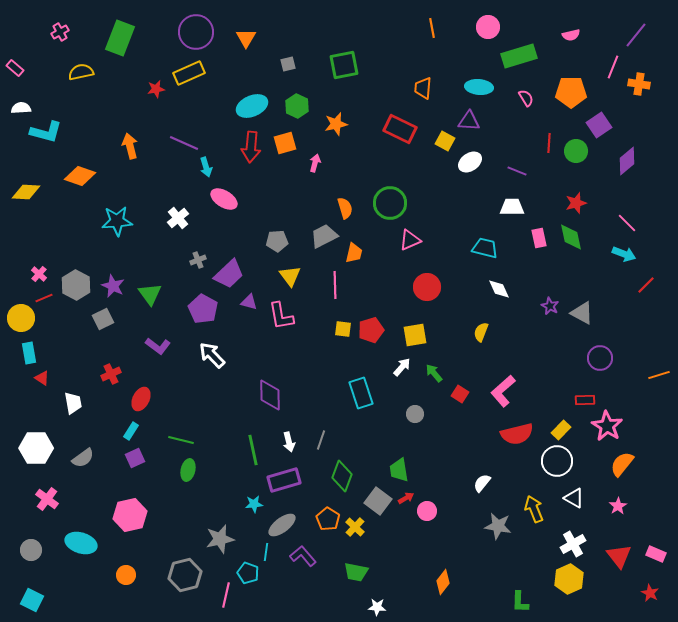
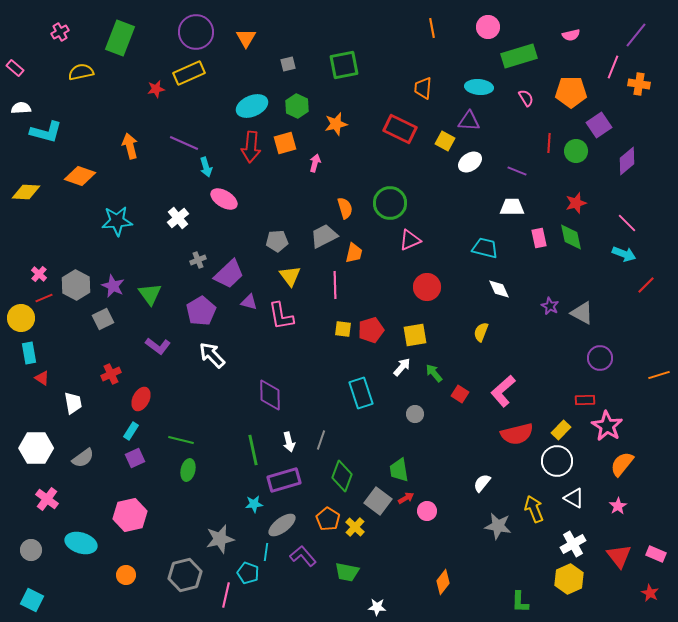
purple pentagon at (203, 309): moved 2 px left, 2 px down; rotated 12 degrees clockwise
green trapezoid at (356, 572): moved 9 px left
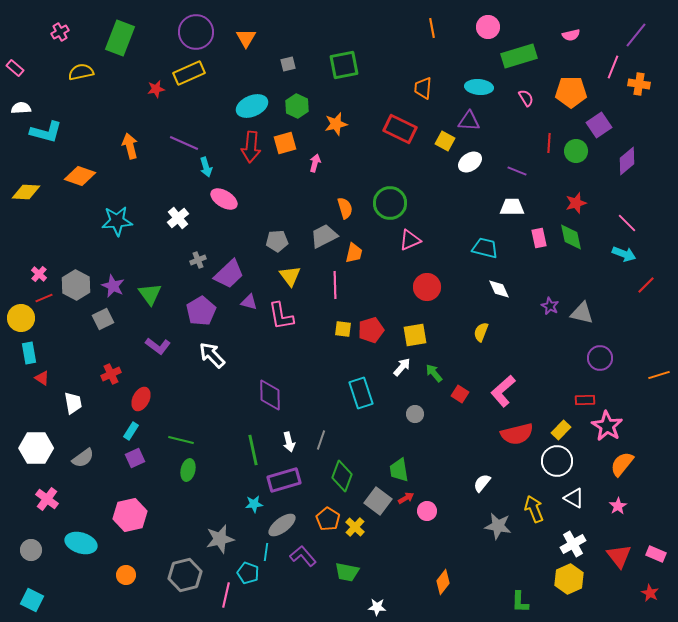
gray triangle at (582, 313): rotated 15 degrees counterclockwise
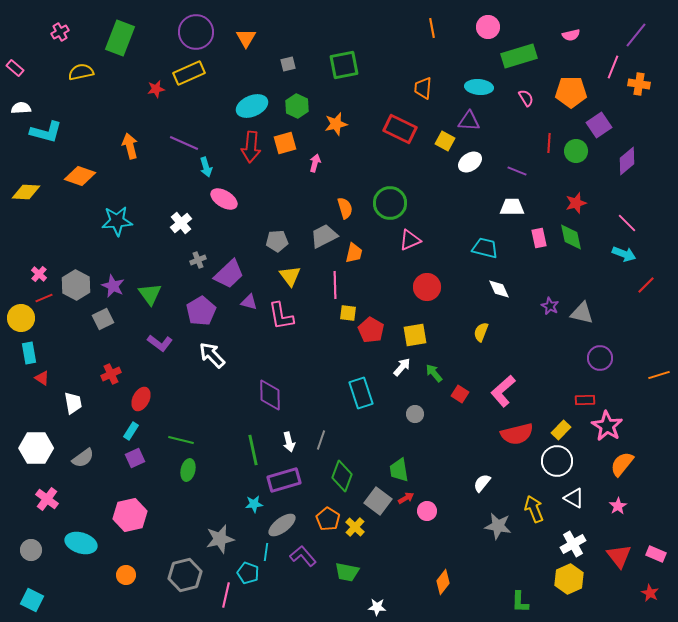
white cross at (178, 218): moved 3 px right, 5 px down
yellow square at (343, 329): moved 5 px right, 16 px up
red pentagon at (371, 330): rotated 25 degrees counterclockwise
purple L-shape at (158, 346): moved 2 px right, 3 px up
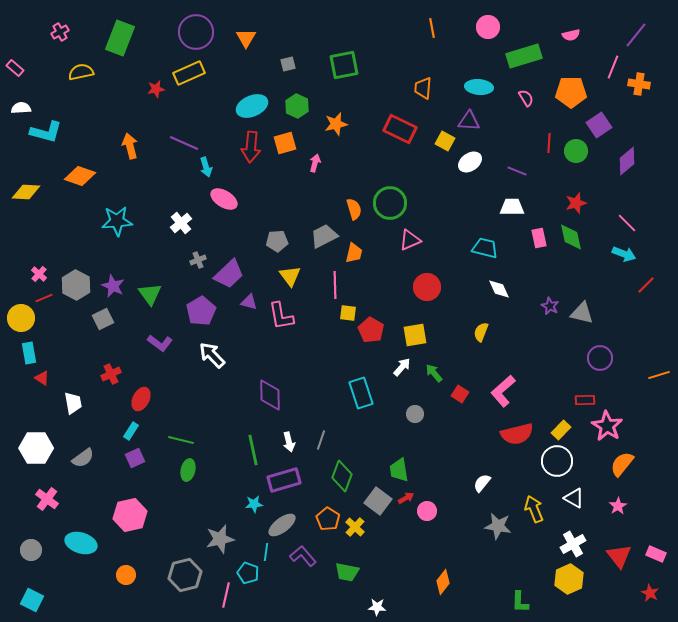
green rectangle at (519, 56): moved 5 px right
orange semicircle at (345, 208): moved 9 px right, 1 px down
